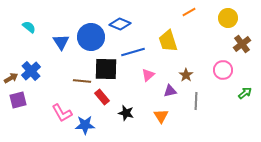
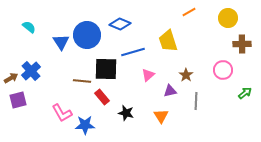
blue circle: moved 4 px left, 2 px up
brown cross: rotated 36 degrees clockwise
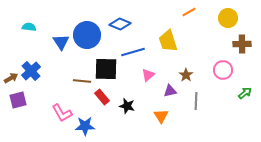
cyan semicircle: rotated 32 degrees counterclockwise
black star: moved 1 px right, 7 px up
blue star: moved 1 px down
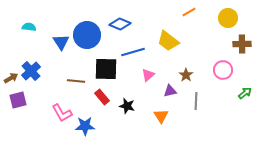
yellow trapezoid: rotated 35 degrees counterclockwise
brown line: moved 6 px left
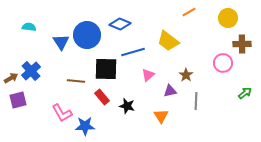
pink circle: moved 7 px up
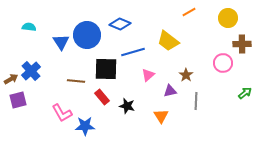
brown arrow: moved 1 px down
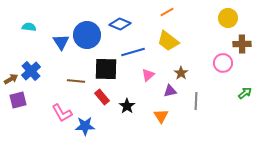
orange line: moved 22 px left
brown star: moved 5 px left, 2 px up
black star: rotated 21 degrees clockwise
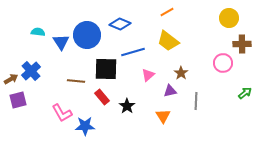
yellow circle: moved 1 px right
cyan semicircle: moved 9 px right, 5 px down
orange triangle: moved 2 px right
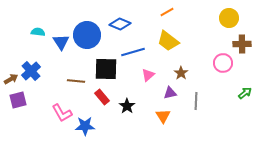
purple triangle: moved 2 px down
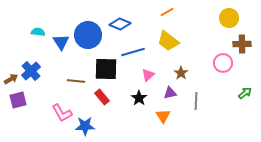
blue circle: moved 1 px right
black star: moved 12 px right, 8 px up
